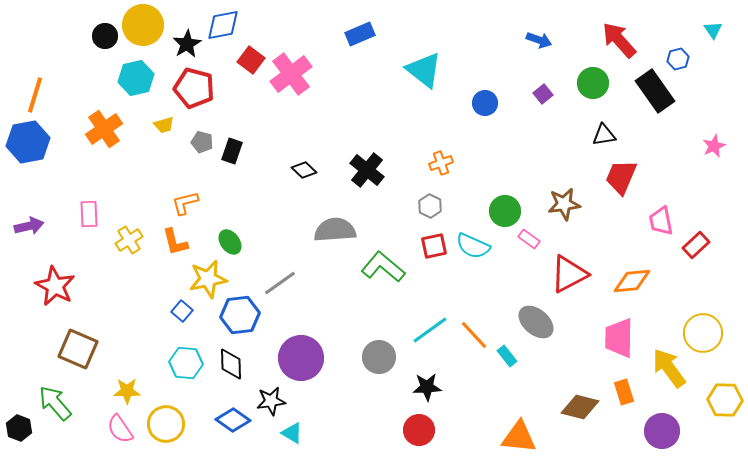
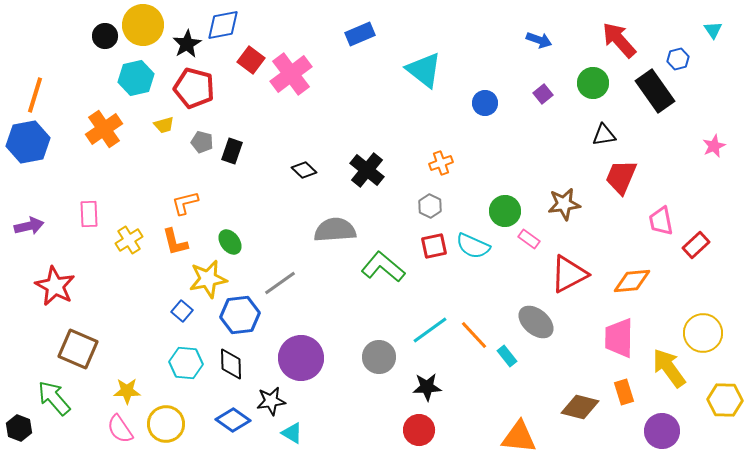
green arrow at (55, 403): moved 1 px left, 5 px up
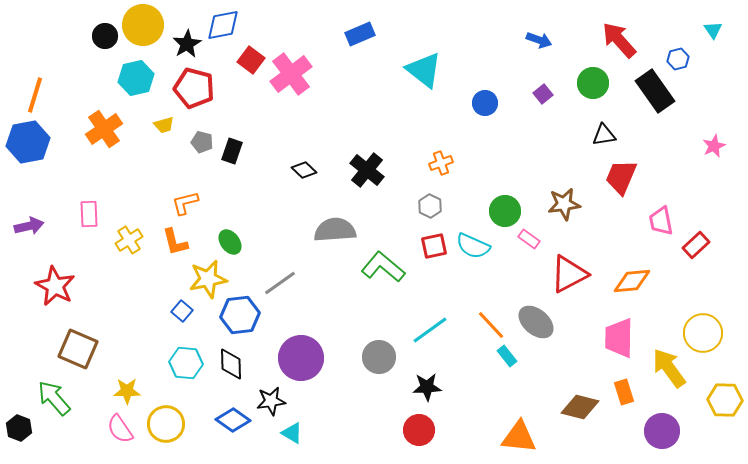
orange line at (474, 335): moved 17 px right, 10 px up
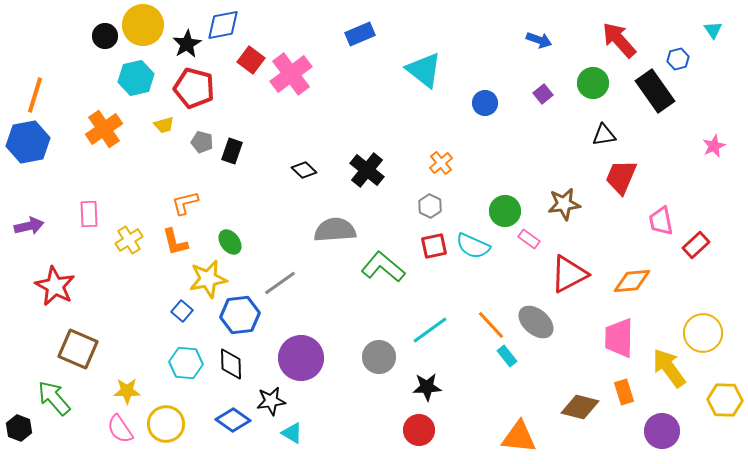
orange cross at (441, 163): rotated 20 degrees counterclockwise
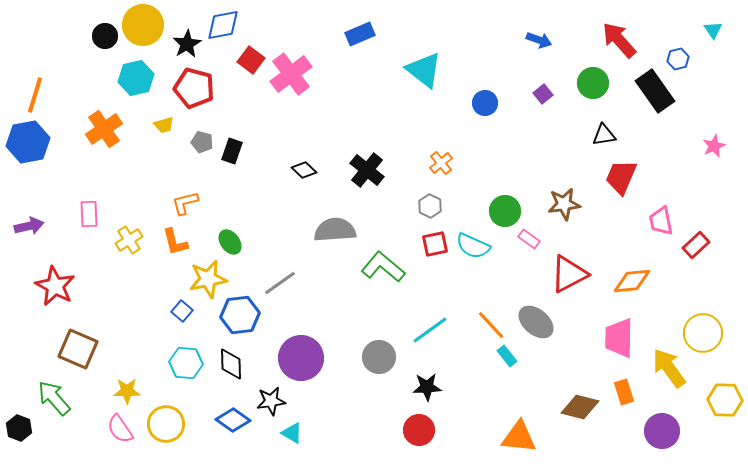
red square at (434, 246): moved 1 px right, 2 px up
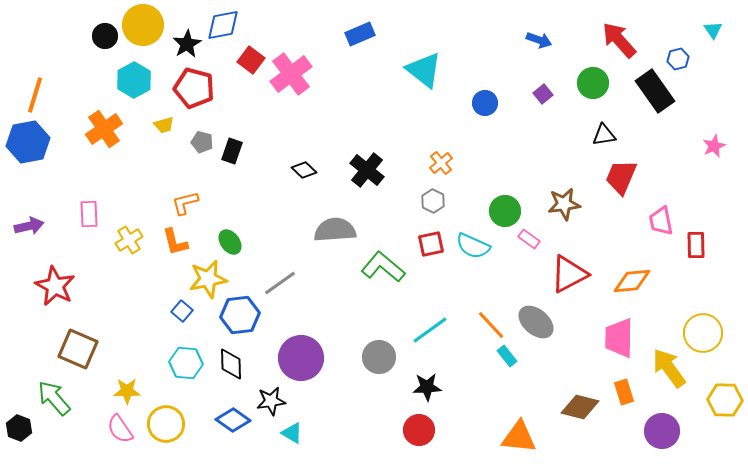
cyan hexagon at (136, 78): moved 2 px left, 2 px down; rotated 16 degrees counterclockwise
gray hexagon at (430, 206): moved 3 px right, 5 px up
red square at (435, 244): moved 4 px left
red rectangle at (696, 245): rotated 48 degrees counterclockwise
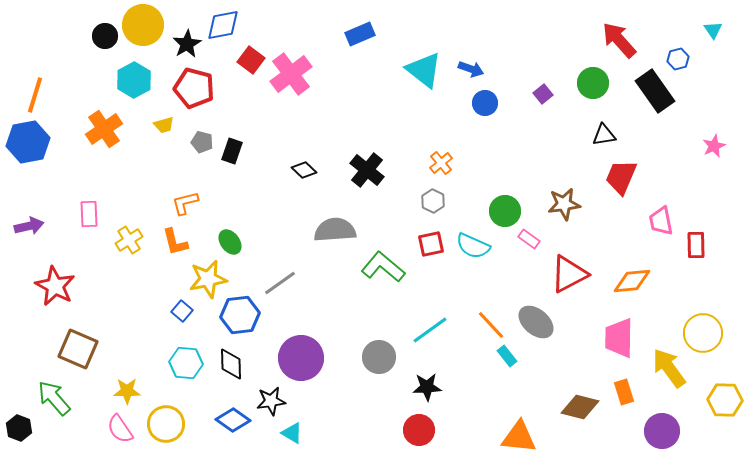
blue arrow at (539, 40): moved 68 px left, 29 px down
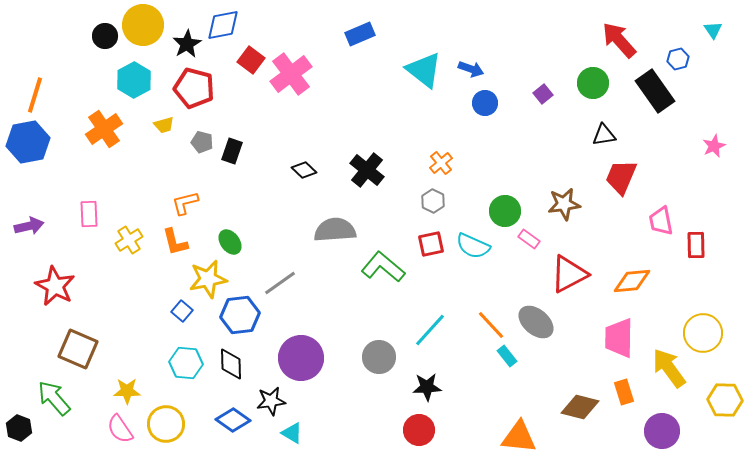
cyan line at (430, 330): rotated 12 degrees counterclockwise
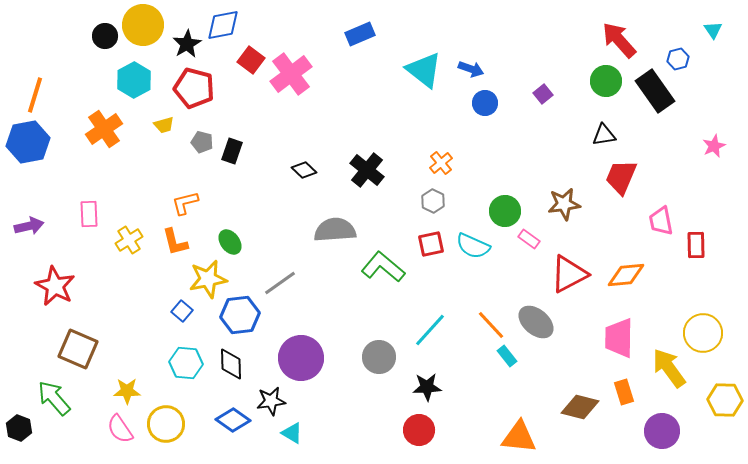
green circle at (593, 83): moved 13 px right, 2 px up
orange diamond at (632, 281): moved 6 px left, 6 px up
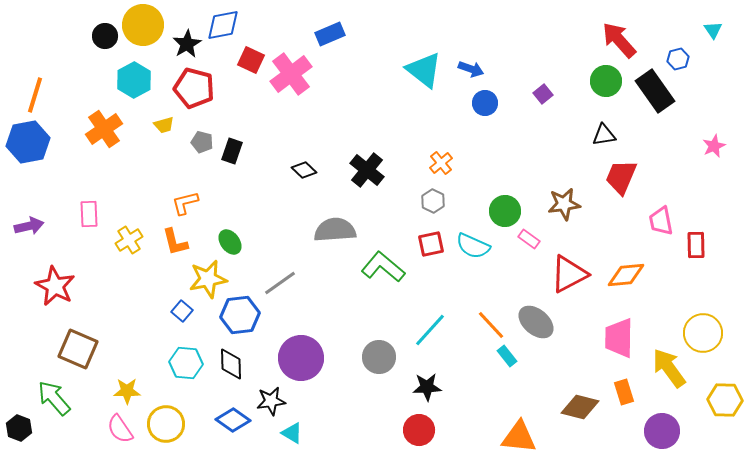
blue rectangle at (360, 34): moved 30 px left
red square at (251, 60): rotated 12 degrees counterclockwise
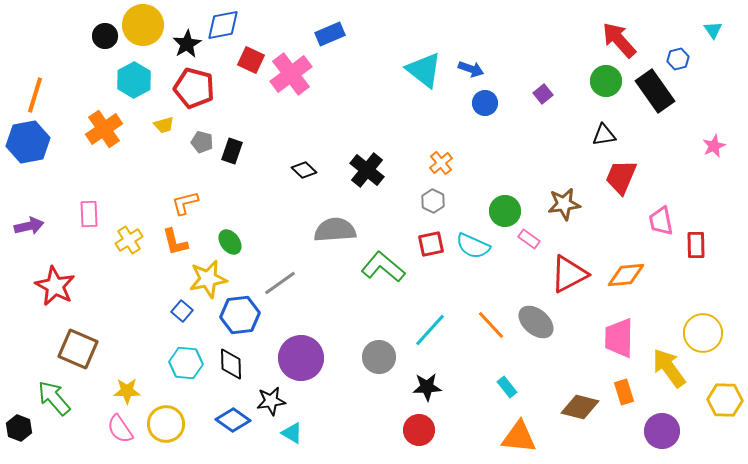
cyan rectangle at (507, 356): moved 31 px down
